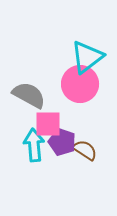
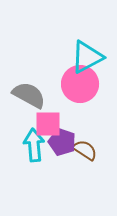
cyan triangle: rotated 9 degrees clockwise
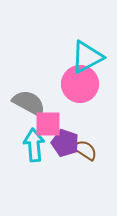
gray semicircle: moved 8 px down
purple pentagon: moved 3 px right, 1 px down
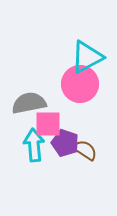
gray semicircle: rotated 40 degrees counterclockwise
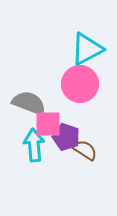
cyan triangle: moved 8 px up
gray semicircle: rotated 32 degrees clockwise
purple pentagon: moved 1 px right, 6 px up
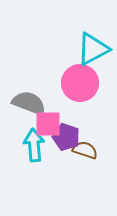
cyan triangle: moved 6 px right
pink circle: moved 1 px up
brown semicircle: rotated 15 degrees counterclockwise
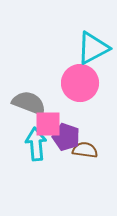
cyan triangle: moved 1 px up
cyan arrow: moved 2 px right, 1 px up
brown semicircle: rotated 10 degrees counterclockwise
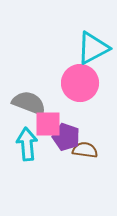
cyan arrow: moved 9 px left
